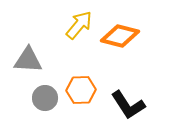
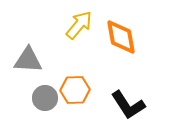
orange diamond: moved 1 px right, 1 px down; rotated 66 degrees clockwise
orange hexagon: moved 6 px left
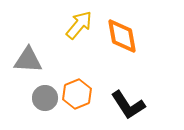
orange diamond: moved 1 px right, 1 px up
orange hexagon: moved 2 px right, 4 px down; rotated 20 degrees counterclockwise
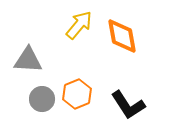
gray circle: moved 3 px left, 1 px down
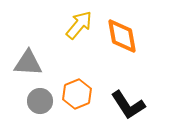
gray triangle: moved 3 px down
gray circle: moved 2 px left, 2 px down
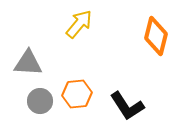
yellow arrow: moved 1 px up
orange diamond: moved 34 px right; rotated 24 degrees clockwise
orange hexagon: rotated 16 degrees clockwise
black L-shape: moved 1 px left, 1 px down
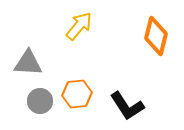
yellow arrow: moved 2 px down
